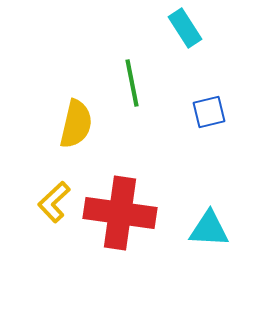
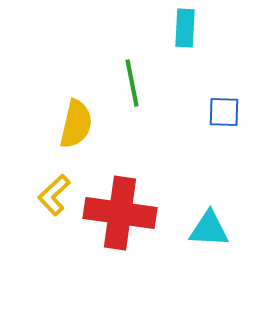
cyan rectangle: rotated 36 degrees clockwise
blue square: moved 15 px right; rotated 16 degrees clockwise
yellow L-shape: moved 7 px up
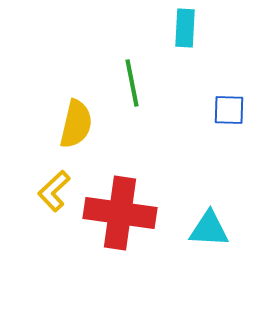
blue square: moved 5 px right, 2 px up
yellow L-shape: moved 4 px up
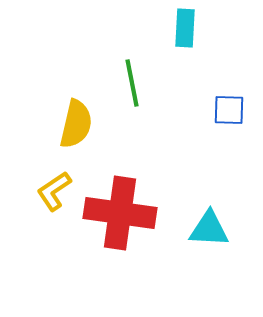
yellow L-shape: rotated 9 degrees clockwise
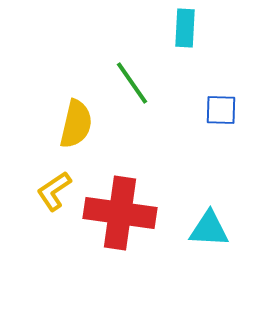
green line: rotated 24 degrees counterclockwise
blue square: moved 8 px left
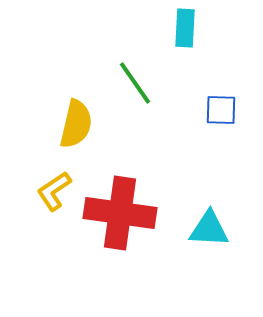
green line: moved 3 px right
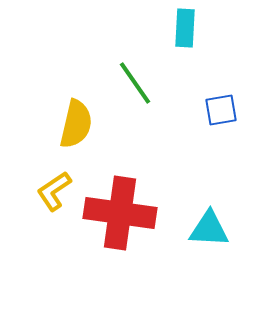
blue square: rotated 12 degrees counterclockwise
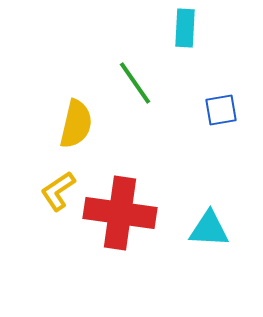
yellow L-shape: moved 4 px right
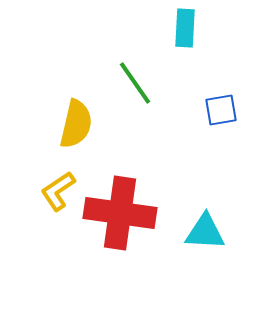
cyan triangle: moved 4 px left, 3 px down
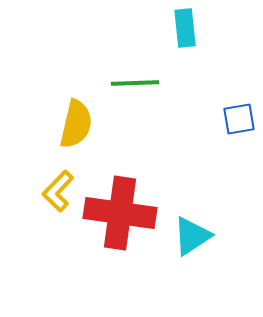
cyan rectangle: rotated 9 degrees counterclockwise
green line: rotated 57 degrees counterclockwise
blue square: moved 18 px right, 9 px down
yellow L-shape: rotated 12 degrees counterclockwise
cyan triangle: moved 13 px left, 4 px down; rotated 36 degrees counterclockwise
